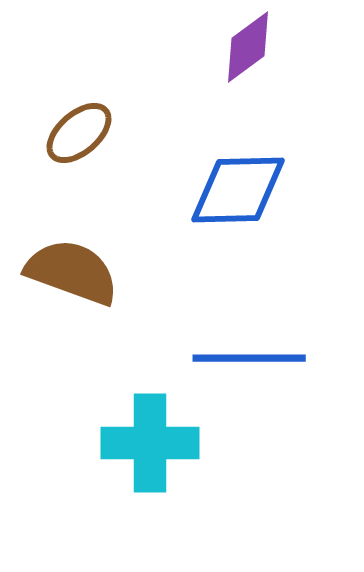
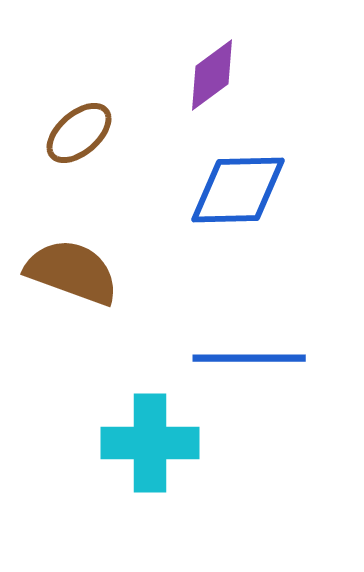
purple diamond: moved 36 px left, 28 px down
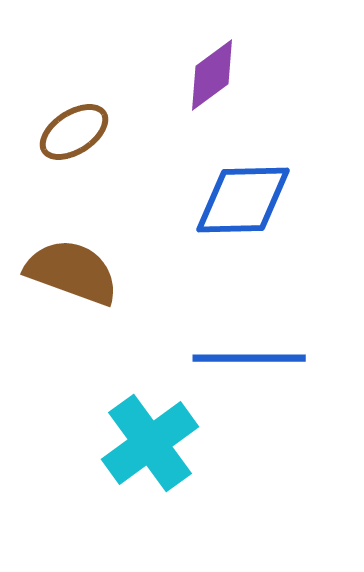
brown ellipse: moved 5 px left, 1 px up; rotated 8 degrees clockwise
blue diamond: moved 5 px right, 10 px down
cyan cross: rotated 36 degrees counterclockwise
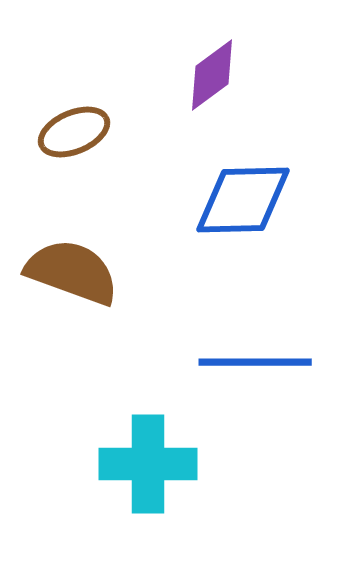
brown ellipse: rotated 10 degrees clockwise
blue line: moved 6 px right, 4 px down
cyan cross: moved 2 px left, 21 px down; rotated 36 degrees clockwise
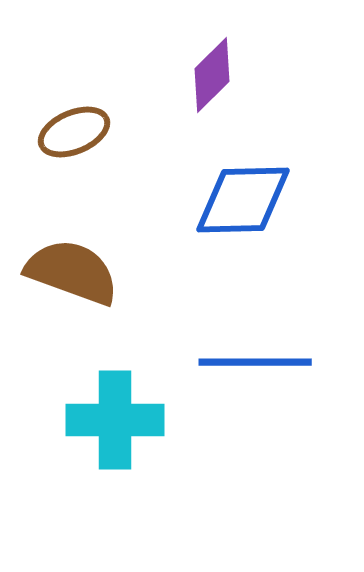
purple diamond: rotated 8 degrees counterclockwise
cyan cross: moved 33 px left, 44 px up
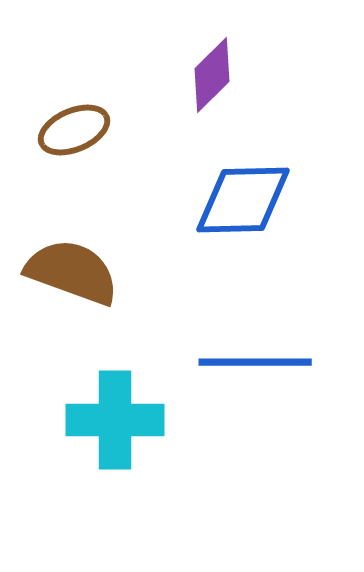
brown ellipse: moved 2 px up
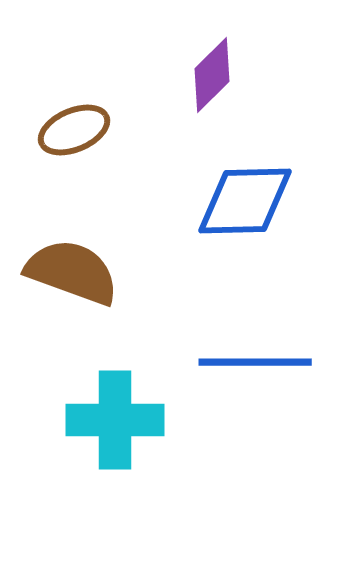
blue diamond: moved 2 px right, 1 px down
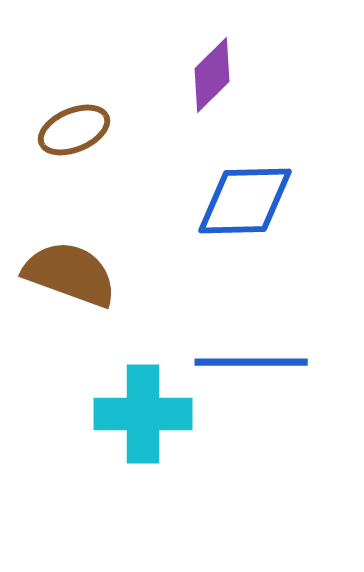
brown semicircle: moved 2 px left, 2 px down
blue line: moved 4 px left
cyan cross: moved 28 px right, 6 px up
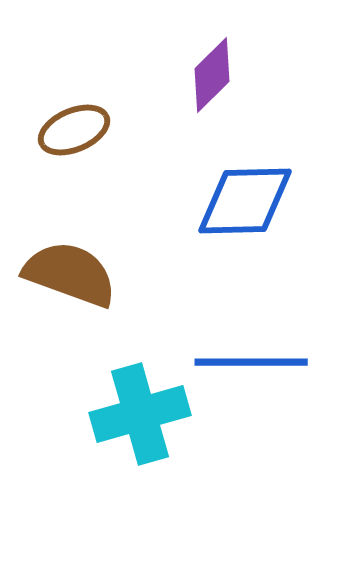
cyan cross: moved 3 px left; rotated 16 degrees counterclockwise
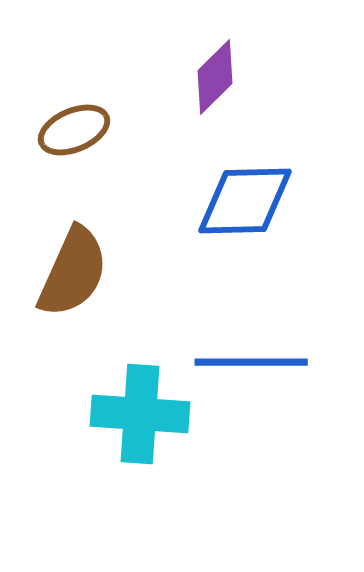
purple diamond: moved 3 px right, 2 px down
brown semicircle: moved 3 px right, 2 px up; rotated 94 degrees clockwise
cyan cross: rotated 20 degrees clockwise
